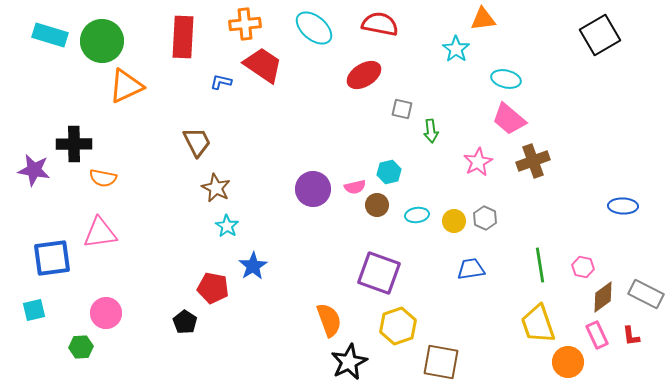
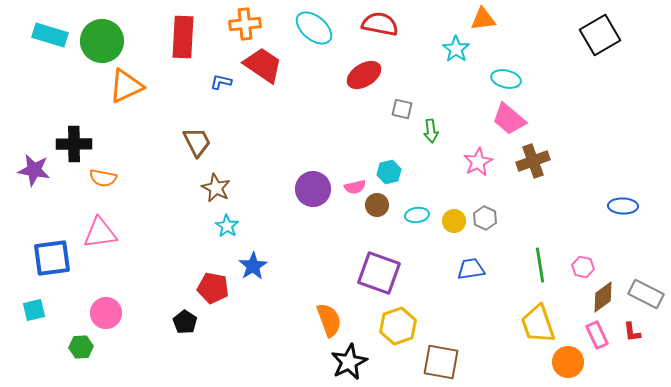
red L-shape at (631, 336): moved 1 px right, 4 px up
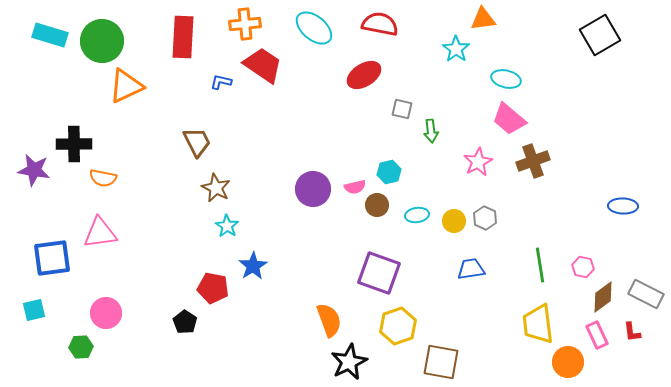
yellow trapezoid at (538, 324): rotated 12 degrees clockwise
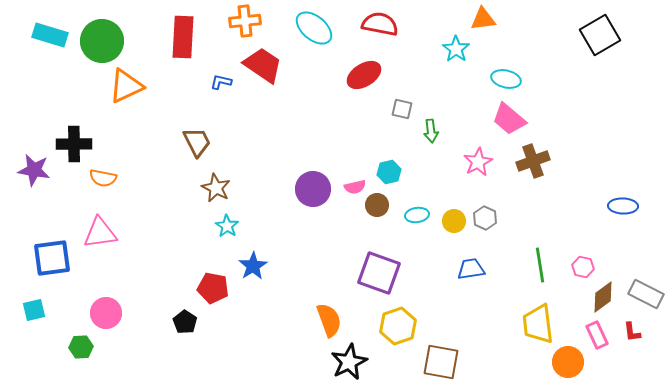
orange cross at (245, 24): moved 3 px up
